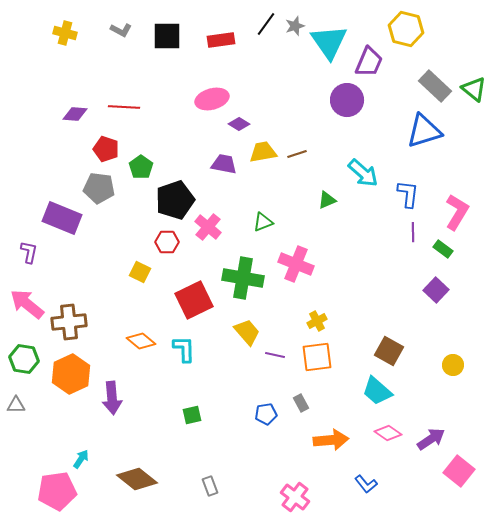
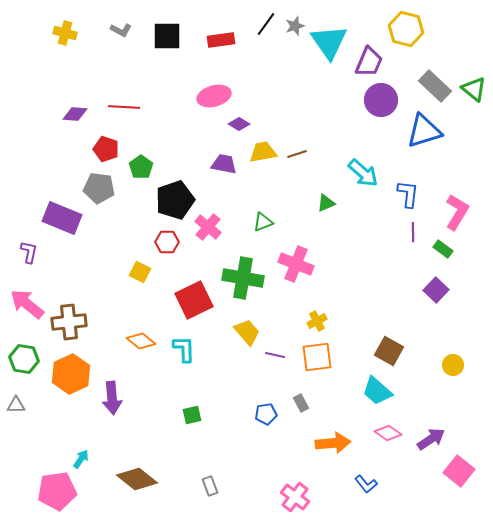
pink ellipse at (212, 99): moved 2 px right, 3 px up
purple circle at (347, 100): moved 34 px right
green triangle at (327, 200): moved 1 px left, 3 px down
orange arrow at (331, 440): moved 2 px right, 3 px down
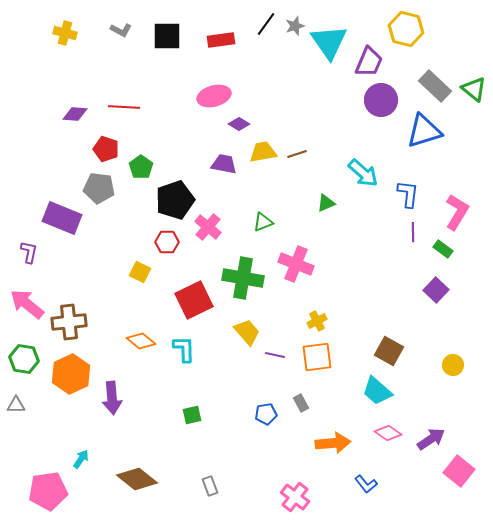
pink pentagon at (57, 491): moved 9 px left
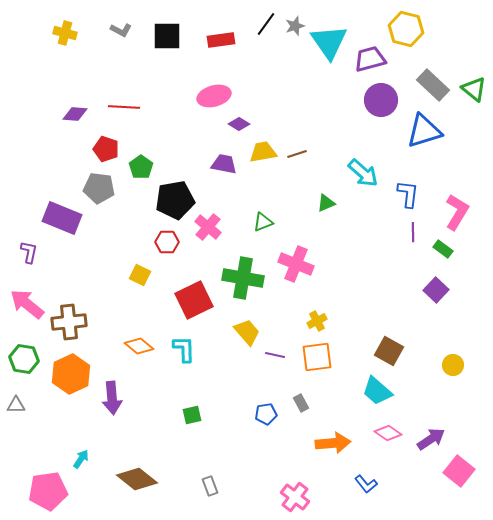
purple trapezoid at (369, 62): moved 1 px right, 3 px up; rotated 128 degrees counterclockwise
gray rectangle at (435, 86): moved 2 px left, 1 px up
black pentagon at (175, 200): rotated 9 degrees clockwise
yellow square at (140, 272): moved 3 px down
orange diamond at (141, 341): moved 2 px left, 5 px down
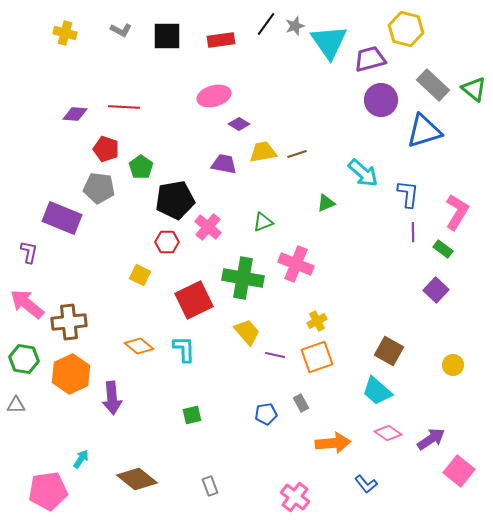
orange square at (317, 357): rotated 12 degrees counterclockwise
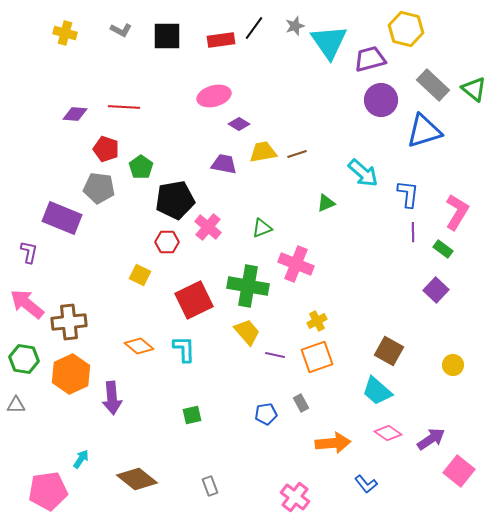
black line at (266, 24): moved 12 px left, 4 px down
green triangle at (263, 222): moved 1 px left, 6 px down
green cross at (243, 278): moved 5 px right, 8 px down
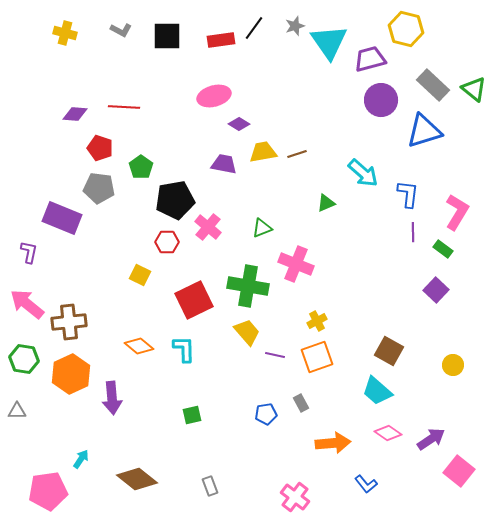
red pentagon at (106, 149): moved 6 px left, 1 px up
gray triangle at (16, 405): moved 1 px right, 6 px down
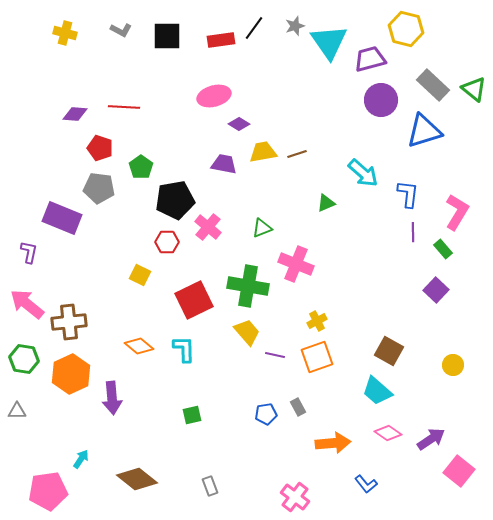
green rectangle at (443, 249): rotated 12 degrees clockwise
gray rectangle at (301, 403): moved 3 px left, 4 px down
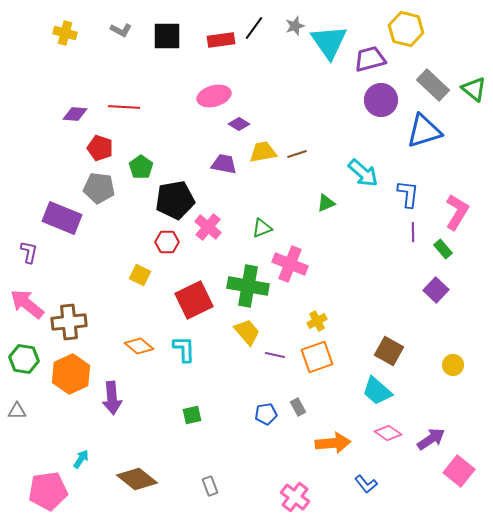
pink cross at (296, 264): moved 6 px left
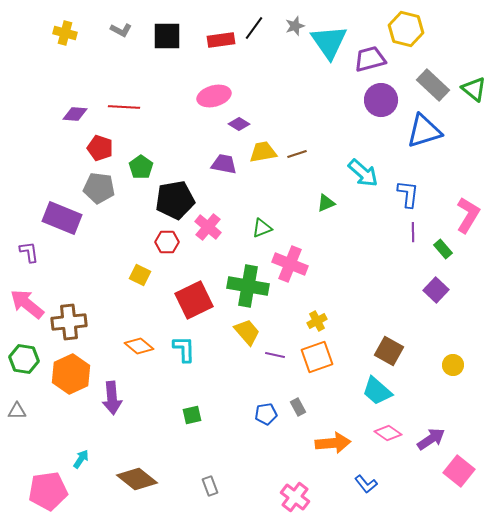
pink L-shape at (457, 212): moved 11 px right, 3 px down
purple L-shape at (29, 252): rotated 20 degrees counterclockwise
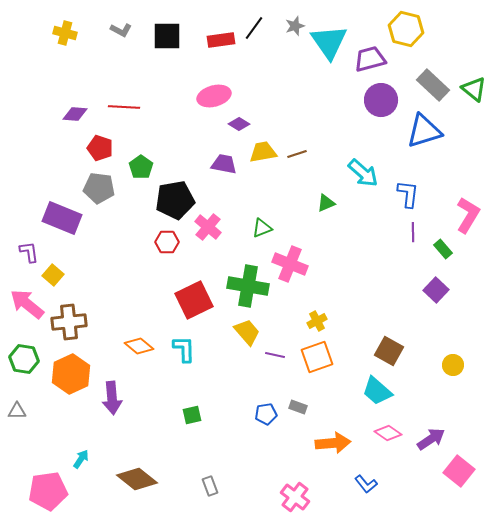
yellow square at (140, 275): moved 87 px left; rotated 15 degrees clockwise
gray rectangle at (298, 407): rotated 42 degrees counterclockwise
